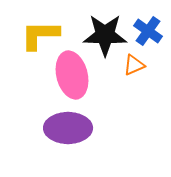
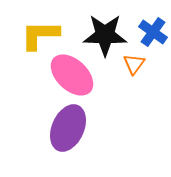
blue cross: moved 5 px right, 1 px down
orange triangle: moved 1 px up; rotated 30 degrees counterclockwise
pink ellipse: rotated 33 degrees counterclockwise
purple ellipse: rotated 66 degrees counterclockwise
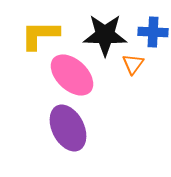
blue cross: rotated 32 degrees counterclockwise
orange triangle: moved 1 px left
purple ellipse: rotated 51 degrees counterclockwise
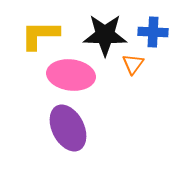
pink ellipse: moved 1 px left; rotated 36 degrees counterclockwise
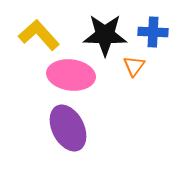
yellow L-shape: moved 1 px left; rotated 48 degrees clockwise
orange triangle: moved 1 px right, 2 px down
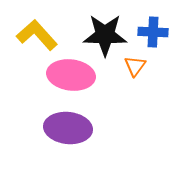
yellow L-shape: moved 2 px left
orange triangle: moved 1 px right
purple ellipse: rotated 57 degrees counterclockwise
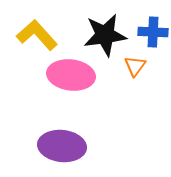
black star: rotated 9 degrees counterclockwise
purple ellipse: moved 6 px left, 18 px down
